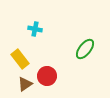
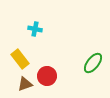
green ellipse: moved 8 px right, 14 px down
brown triangle: rotated 14 degrees clockwise
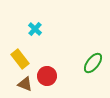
cyan cross: rotated 32 degrees clockwise
brown triangle: rotated 42 degrees clockwise
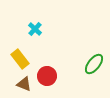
green ellipse: moved 1 px right, 1 px down
brown triangle: moved 1 px left
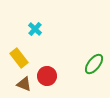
yellow rectangle: moved 1 px left, 1 px up
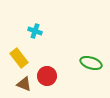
cyan cross: moved 2 px down; rotated 24 degrees counterclockwise
green ellipse: moved 3 px left, 1 px up; rotated 70 degrees clockwise
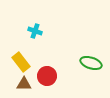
yellow rectangle: moved 2 px right, 4 px down
brown triangle: rotated 21 degrees counterclockwise
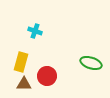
yellow rectangle: rotated 54 degrees clockwise
